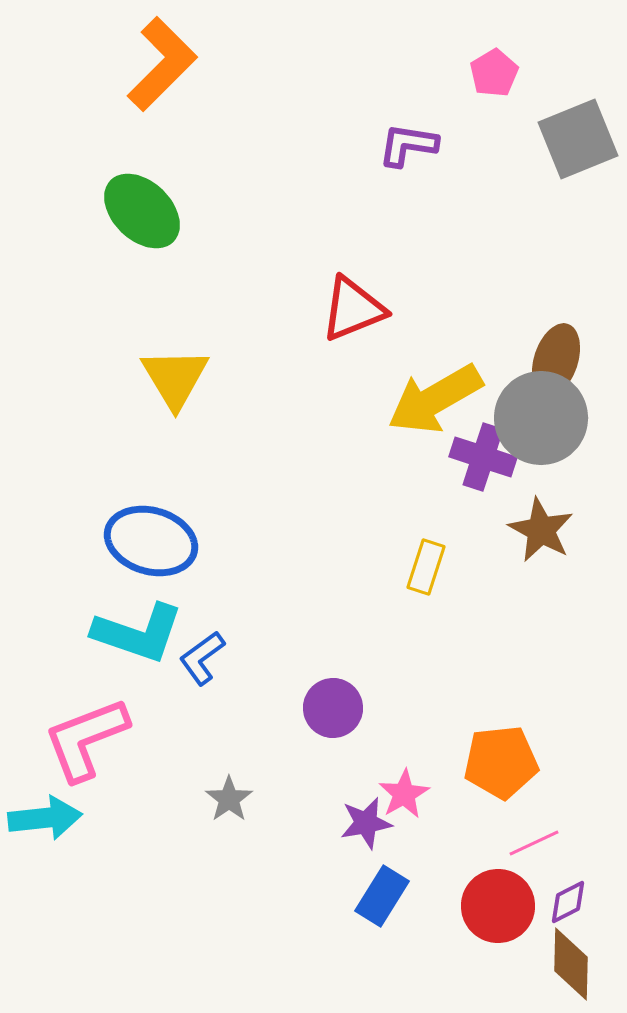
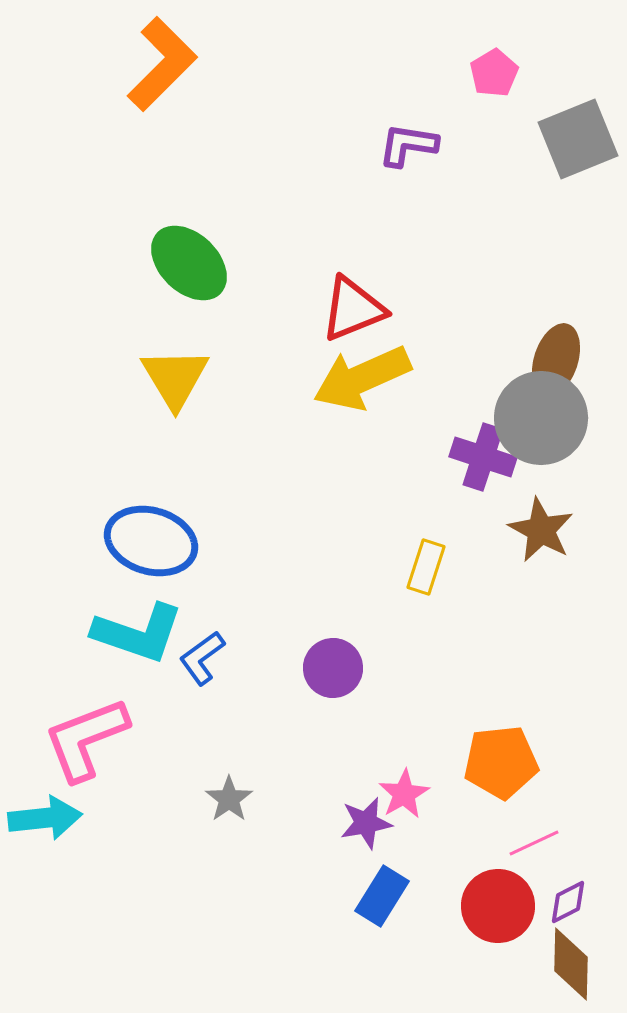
green ellipse: moved 47 px right, 52 px down
yellow arrow: moved 73 px left, 21 px up; rotated 6 degrees clockwise
purple circle: moved 40 px up
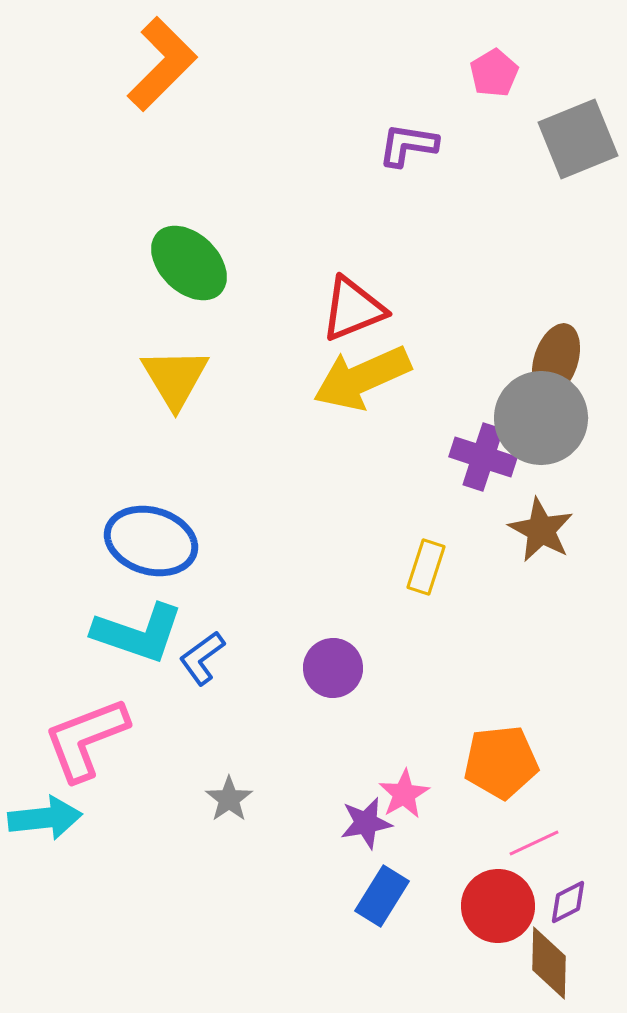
brown diamond: moved 22 px left, 1 px up
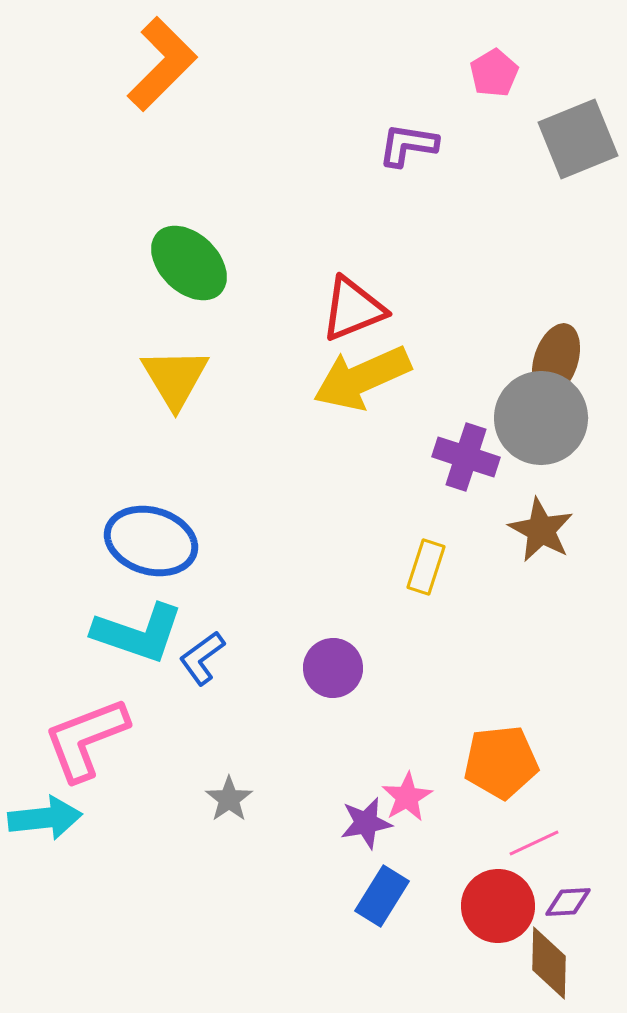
purple cross: moved 17 px left
pink star: moved 3 px right, 3 px down
purple diamond: rotated 24 degrees clockwise
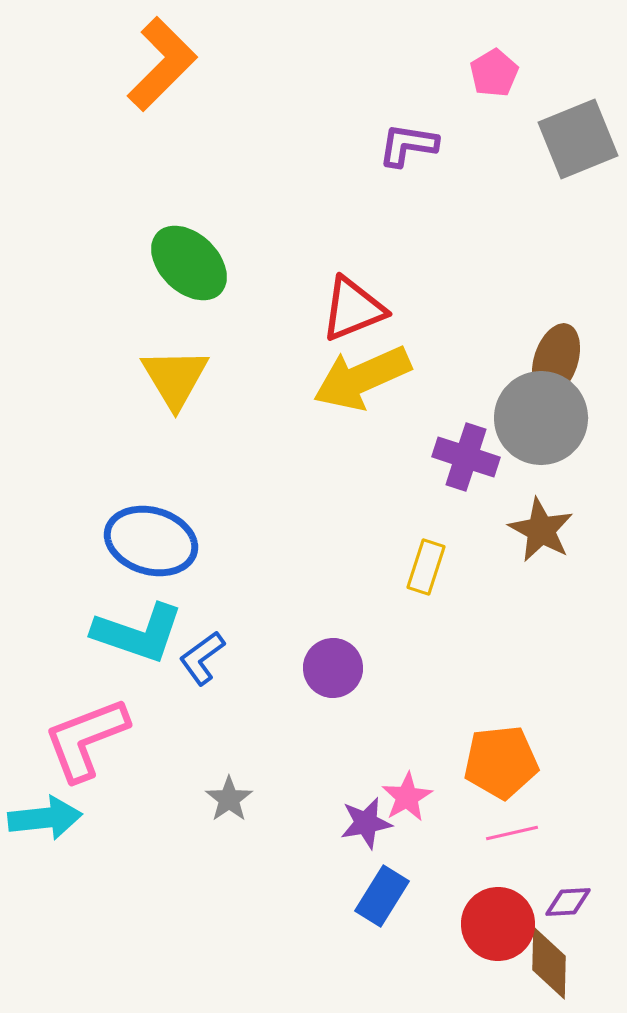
pink line: moved 22 px left, 10 px up; rotated 12 degrees clockwise
red circle: moved 18 px down
